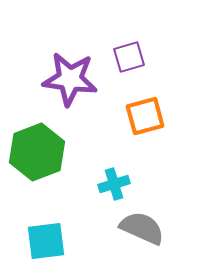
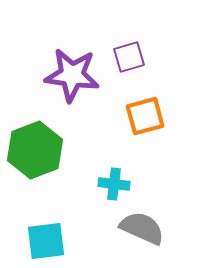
purple star: moved 2 px right, 4 px up
green hexagon: moved 2 px left, 2 px up
cyan cross: rotated 24 degrees clockwise
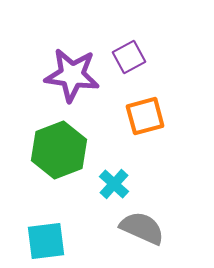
purple square: rotated 12 degrees counterclockwise
green hexagon: moved 24 px right
cyan cross: rotated 36 degrees clockwise
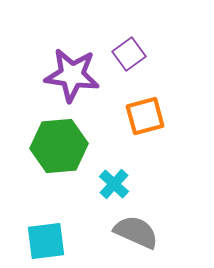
purple square: moved 3 px up; rotated 8 degrees counterclockwise
green hexagon: moved 4 px up; rotated 16 degrees clockwise
gray semicircle: moved 6 px left, 4 px down
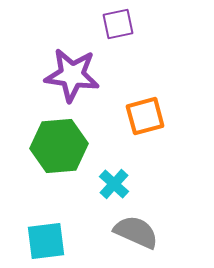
purple square: moved 11 px left, 30 px up; rotated 24 degrees clockwise
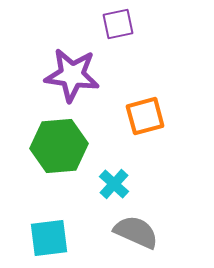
cyan square: moved 3 px right, 3 px up
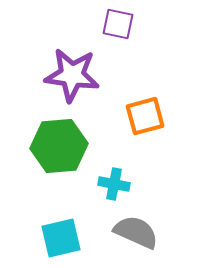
purple square: rotated 24 degrees clockwise
cyan cross: rotated 32 degrees counterclockwise
cyan square: moved 12 px right; rotated 6 degrees counterclockwise
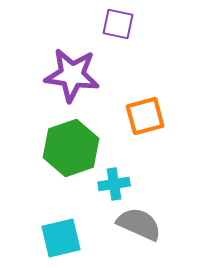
green hexagon: moved 12 px right, 2 px down; rotated 14 degrees counterclockwise
cyan cross: rotated 20 degrees counterclockwise
gray semicircle: moved 3 px right, 8 px up
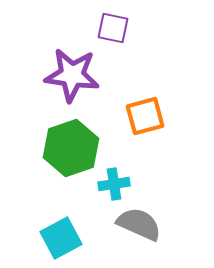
purple square: moved 5 px left, 4 px down
cyan square: rotated 15 degrees counterclockwise
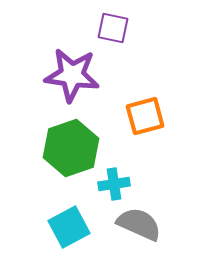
cyan square: moved 8 px right, 11 px up
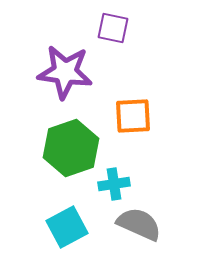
purple star: moved 7 px left, 3 px up
orange square: moved 12 px left; rotated 12 degrees clockwise
cyan square: moved 2 px left
